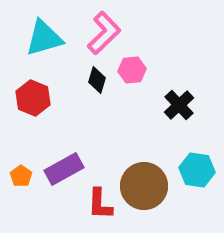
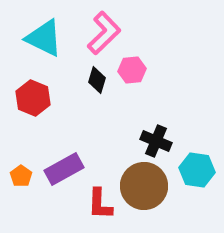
cyan triangle: rotated 42 degrees clockwise
black cross: moved 23 px left, 36 px down; rotated 24 degrees counterclockwise
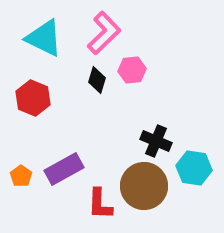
cyan hexagon: moved 3 px left, 2 px up
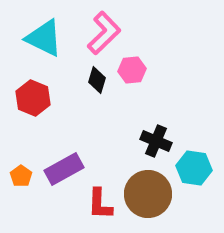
brown circle: moved 4 px right, 8 px down
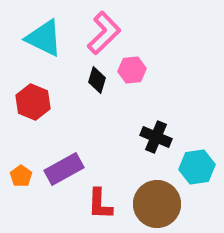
red hexagon: moved 4 px down
black cross: moved 4 px up
cyan hexagon: moved 3 px right, 1 px up; rotated 16 degrees counterclockwise
brown circle: moved 9 px right, 10 px down
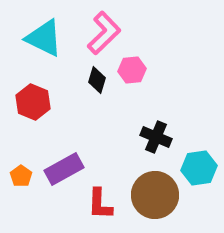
cyan hexagon: moved 2 px right, 1 px down
brown circle: moved 2 px left, 9 px up
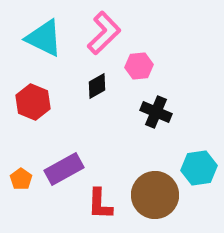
pink hexagon: moved 7 px right, 4 px up
black diamond: moved 6 px down; rotated 44 degrees clockwise
black cross: moved 25 px up
orange pentagon: moved 3 px down
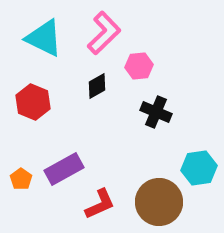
brown circle: moved 4 px right, 7 px down
red L-shape: rotated 116 degrees counterclockwise
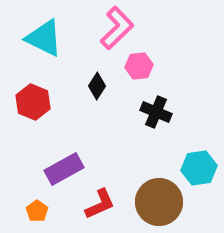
pink L-shape: moved 13 px right, 5 px up
black diamond: rotated 28 degrees counterclockwise
orange pentagon: moved 16 px right, 32 px down
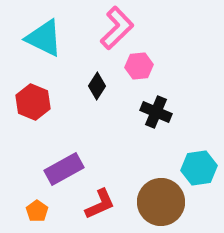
brown circle: moved 2 px right
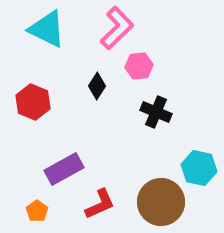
cyan triangle: moved 3 px right, 9 px up
cyan hexagon: rotated 20 degrees clockwise
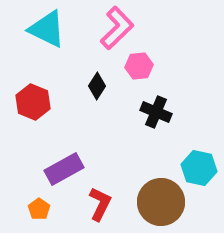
red L-shape: rotated 40 degrees counterclockwise
orange pentagon: moved 2 px right, 2 px up
